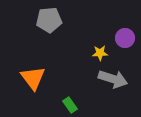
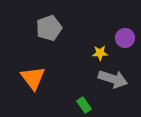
gray pentagon: moved 8 px down; rotated 15 degrees counterclockwise
green rectangle: moved 14 px right
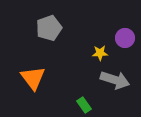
gray arrow: moved 2 px right, 1 px down
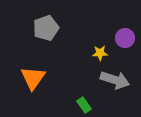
gray pentagon: moved 3 px left
orange triangle: rotated 12 degrees clockwise
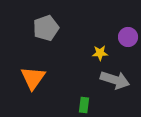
purple circle: moved 3 px right, 1 px up
green rectangle: rotated 42 degrees clockwise
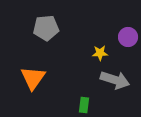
gray pentagon: rotated 15 degrees clockwise
